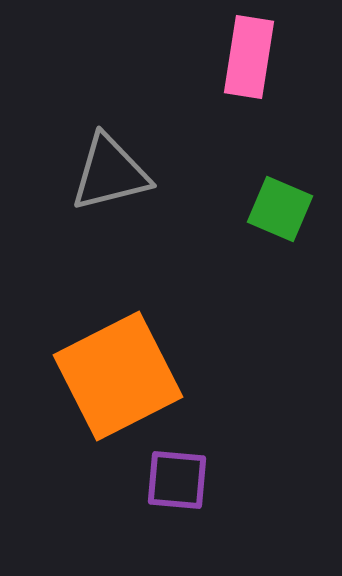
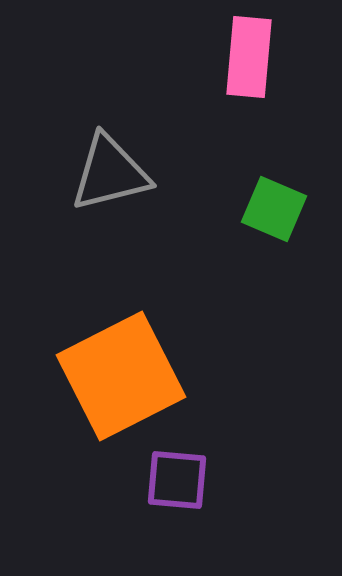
pink rectangle: rotated 4 degrees counterclockwise
green square: moved 6 px left
orange square: moved 3 px right
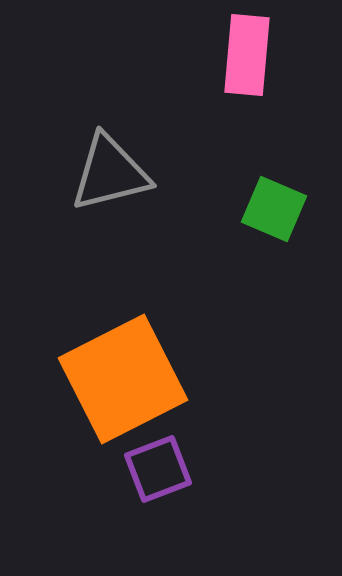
pink rectangle: moved 2 px left, 2 px up
orange square: moved 2 px right, 3 px down
purple square: moved 19 px left, 11 px up; rotated 26 degrees counterclockwise
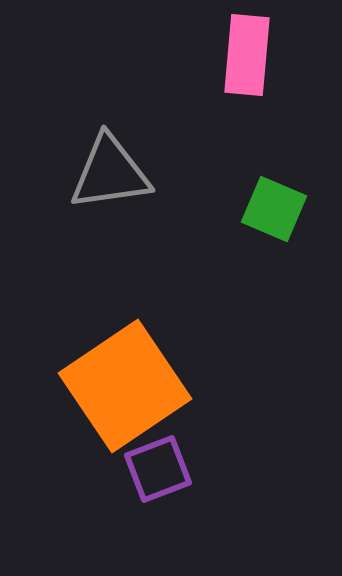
gray triangle: rotated 6 degrees clockwise
orange square: moved 2 px right, 7 px down; rotated 7 degrees counterclockwise
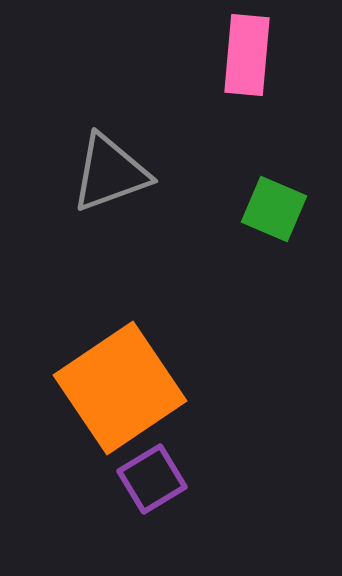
gray triangle: rotated 12 degrees counterclockwise
orange square: moved 5 px left, 2 px down
purple square: moved 6 px left, 10 px down; rotated 10 degrees counterclockwise
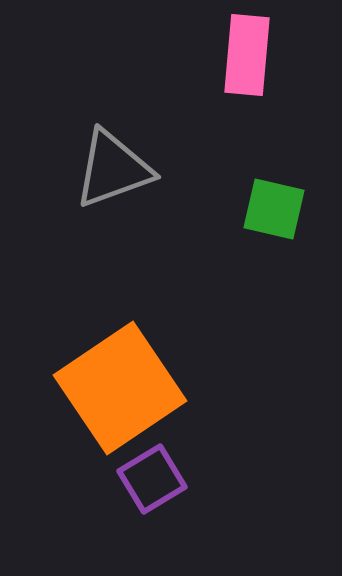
gray triangle: moved 3 px right, 4 px up
green square: rotated 10 degrees counterclockwise
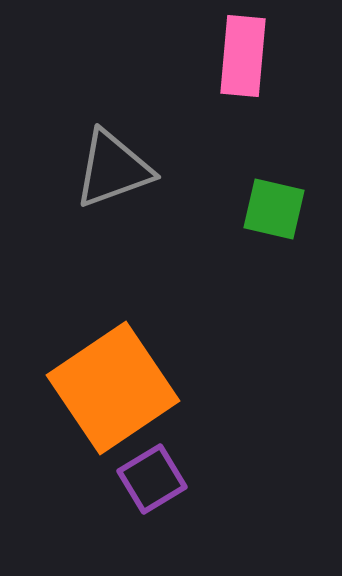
pink rectangle: moved 4 px left, 1 px down
orange square: moved 7 px left
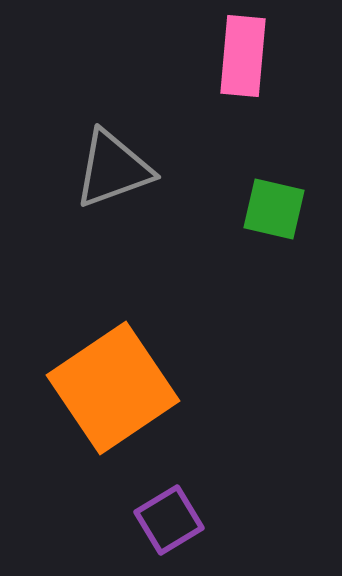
purple square: moved 17 px right, 41 px down
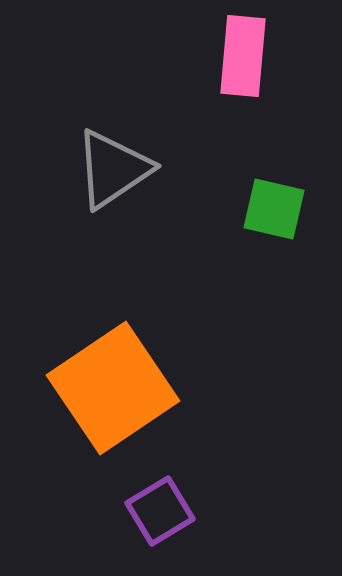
gray triangle: rotated 14 degrees counterclockwise
purple square: moved 9 px left, 9 px up
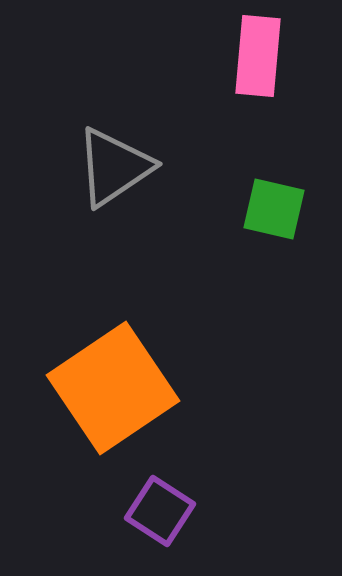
pink rectangle: moved 15 px right
gray triangle: moved 1 px right, 2 px up
purple square: rotated 26 degrees counterclockwise
